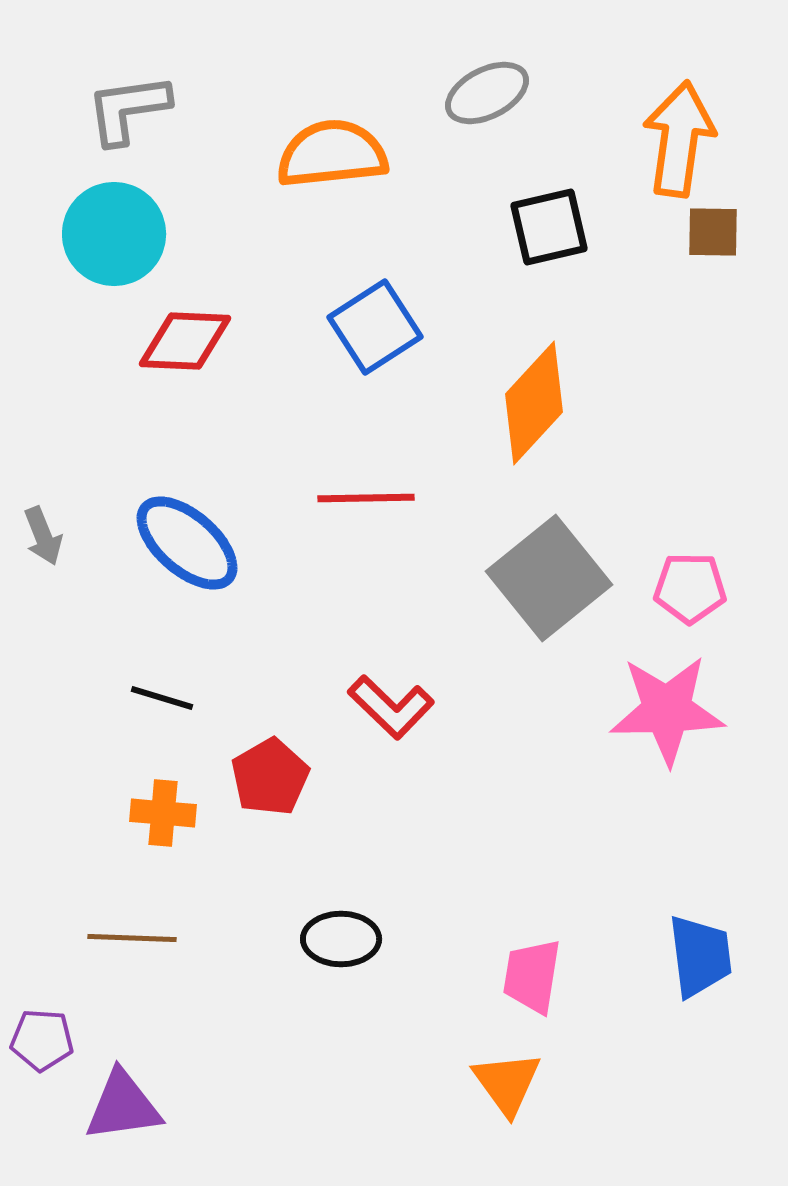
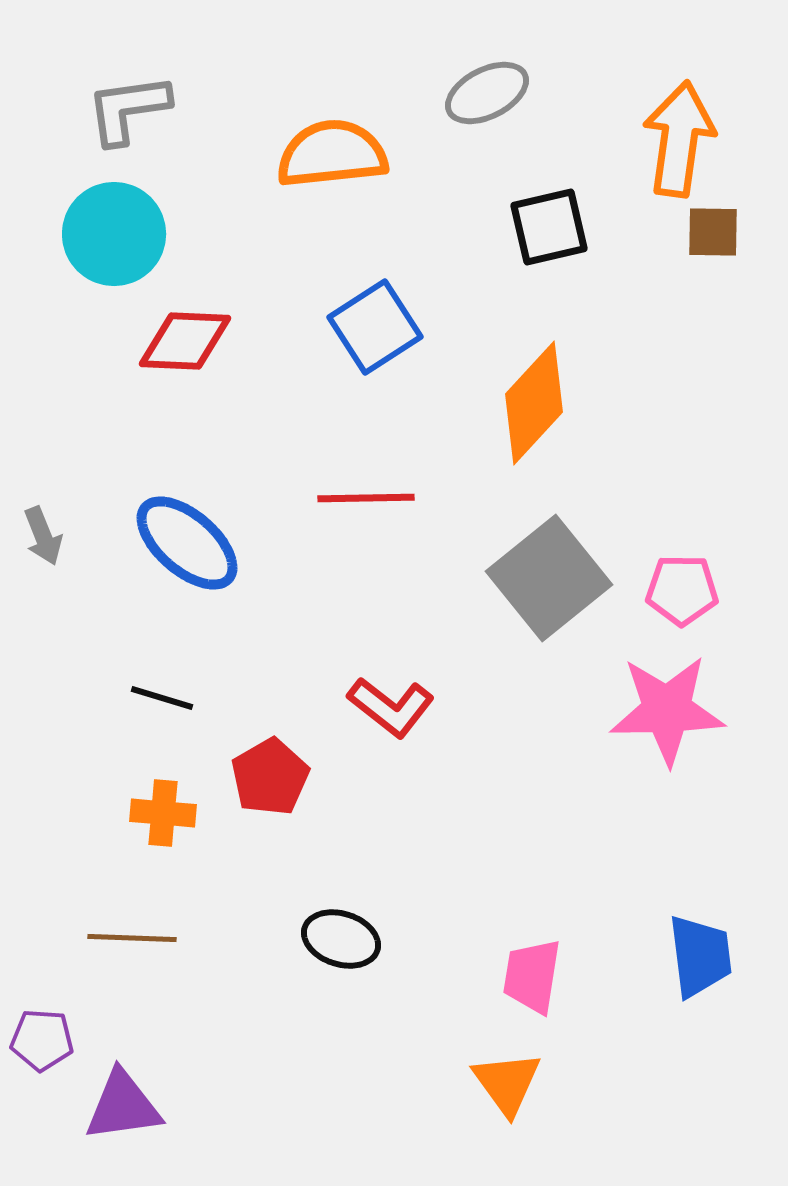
pink pentagon: moved 8 px left, 2 px down
red L-shape: rotated 6 degrees counterclockwise
black ellipse: rotated 18 degrees clockwise
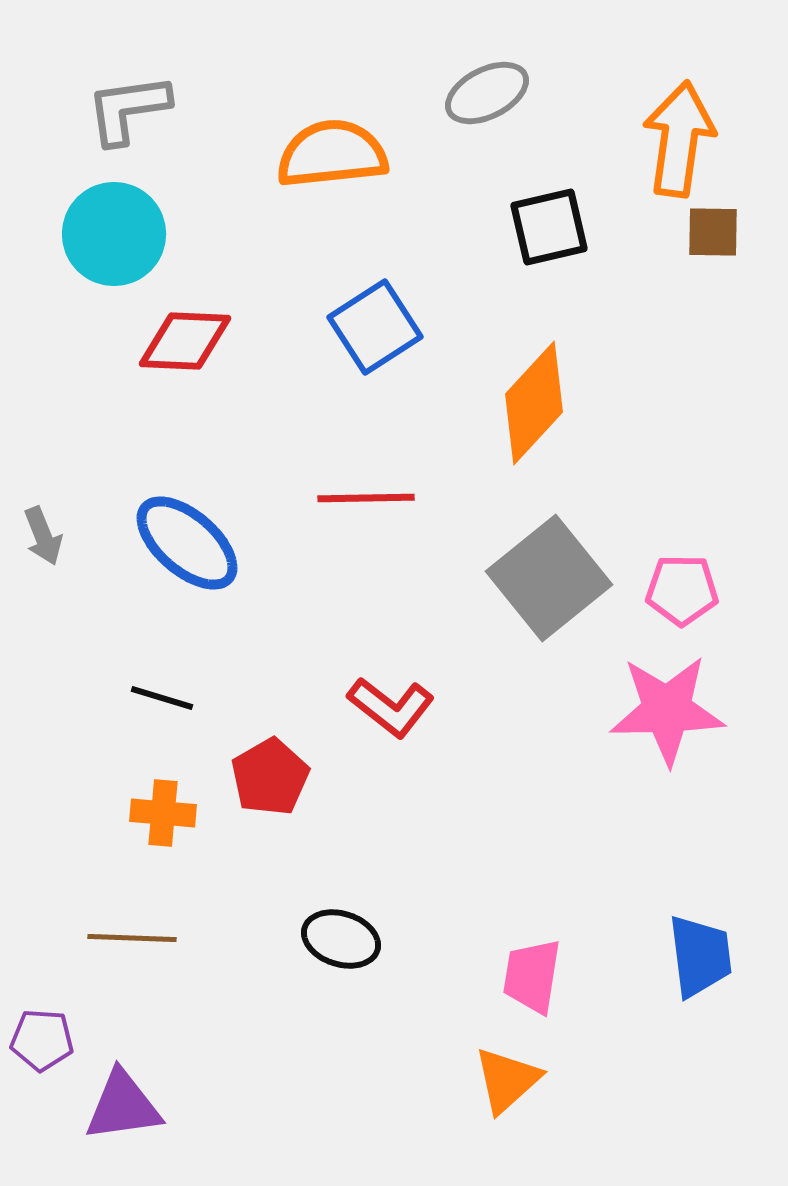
orange triangle: moved 3 px up; rotated 24 degrees clockwise
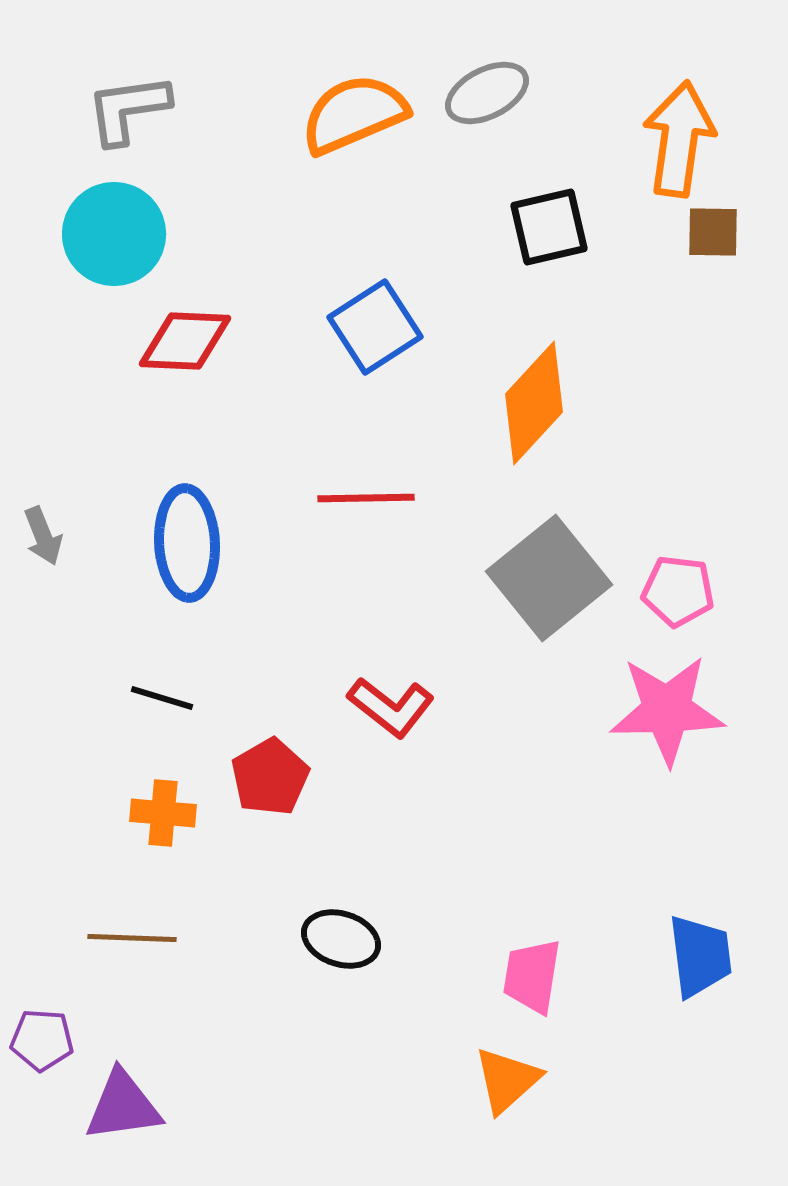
orange semicircle: moved 22 px right, 40 px up; rotated 17 degrees counterclockwise
blue ellipse: rotated 46 degrees clockwise
pink pentagon: moved 4 px left, 1 px down; rotated 6 degrees clockwise
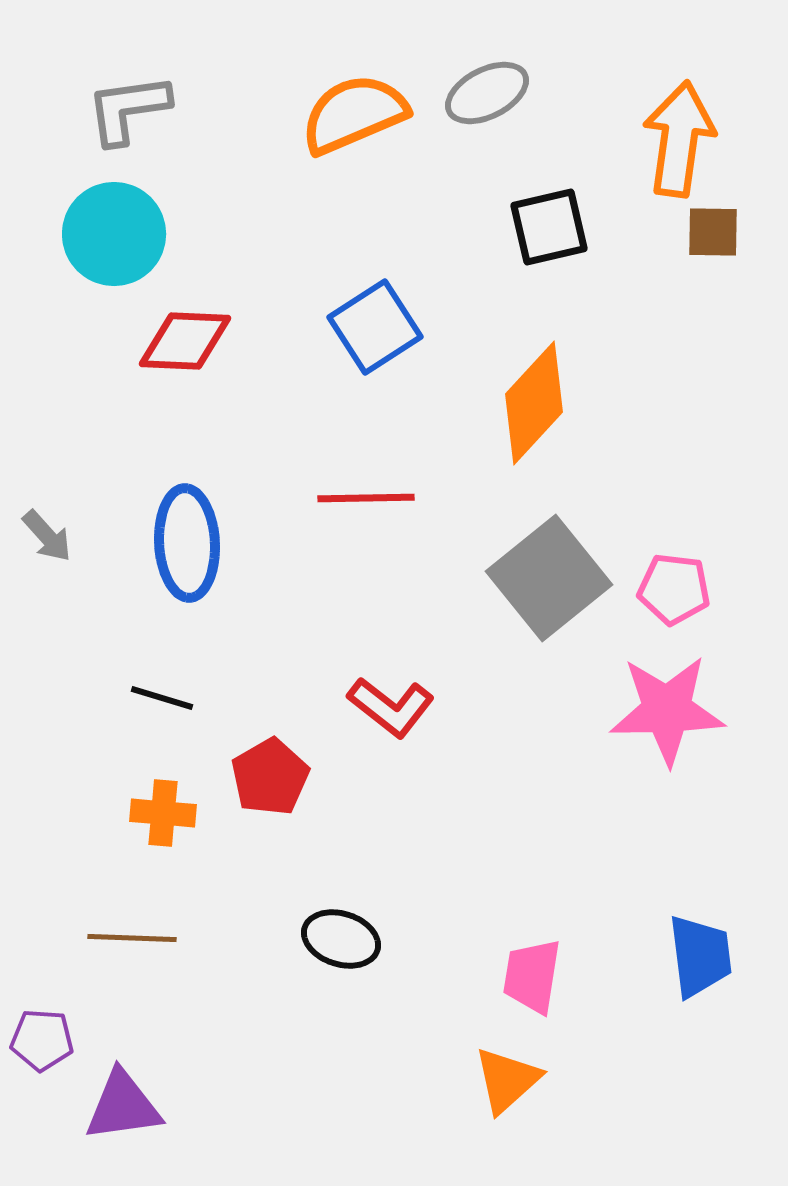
gray arrow: moved 4 px right; rotated 20 degrees counterclockwise
pink pentagon: moved 4 px left, 2 px up
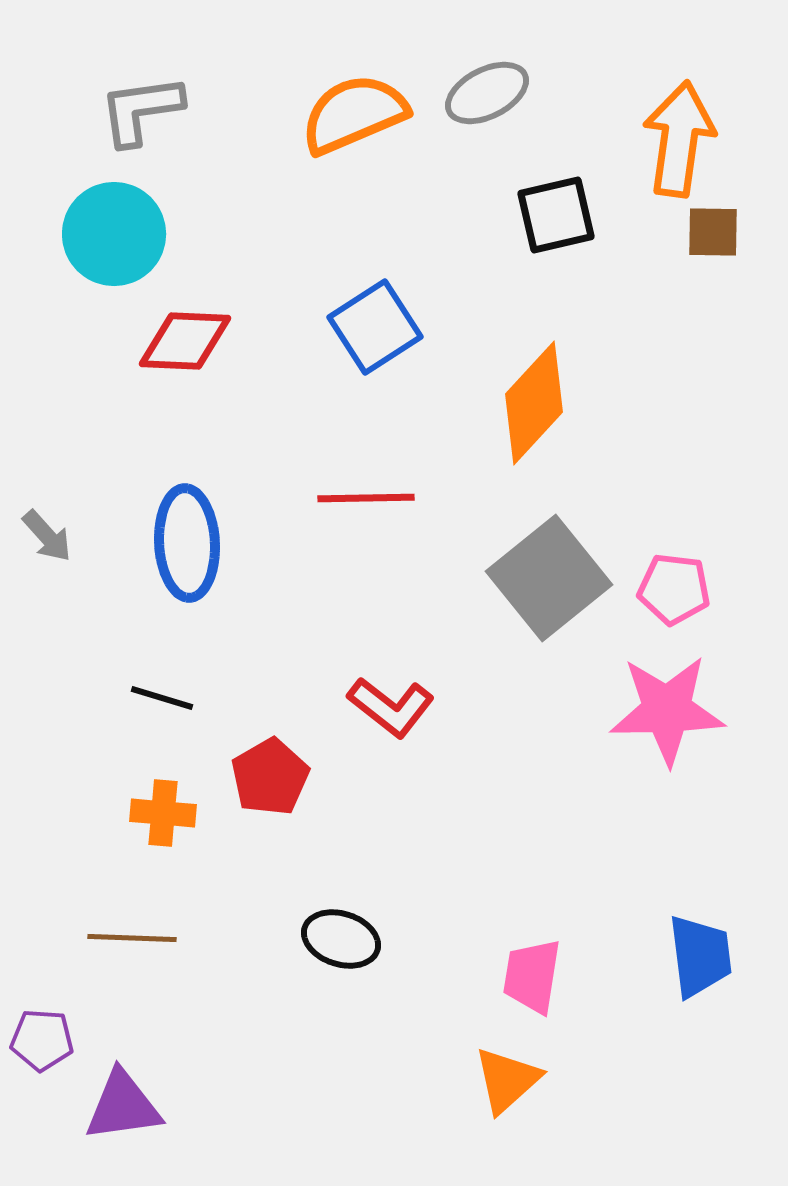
gray L-shape: moved 13 px right, 1 px down
black square: moved 7 px right, 12 px up
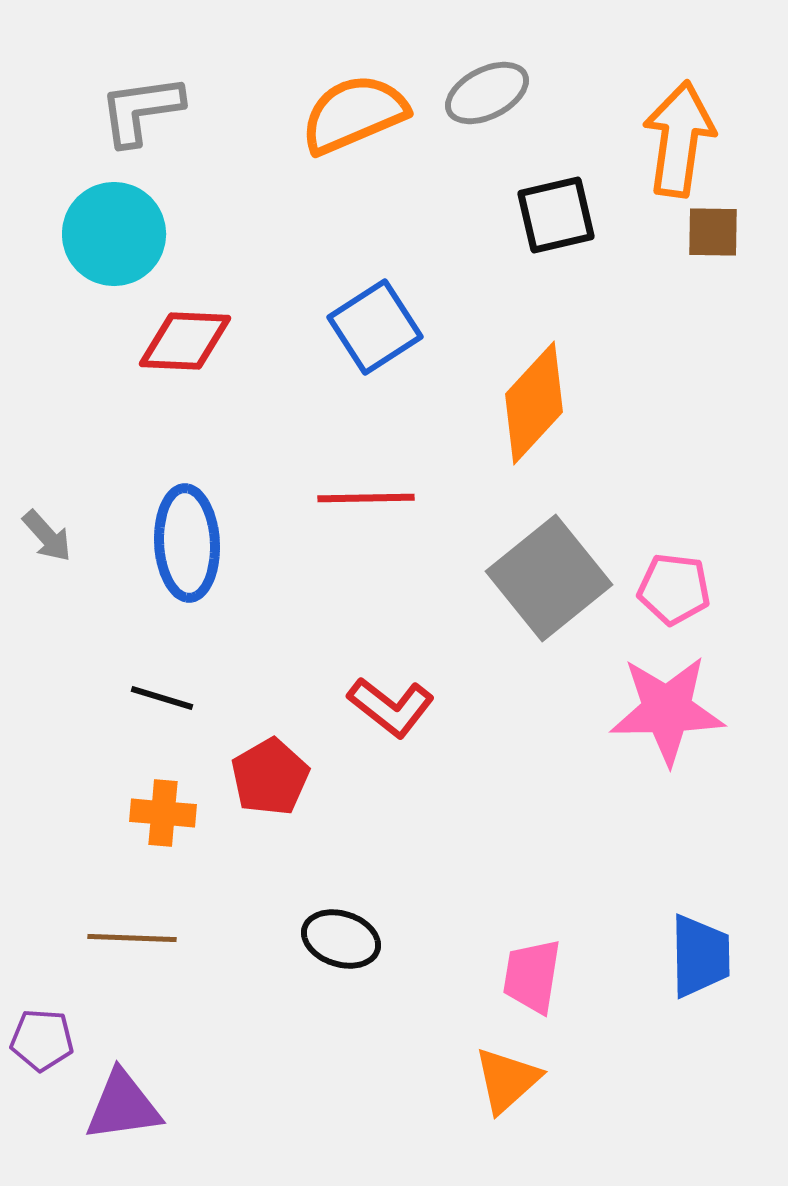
blue trapezoid: rotated 6 degrees clockwise
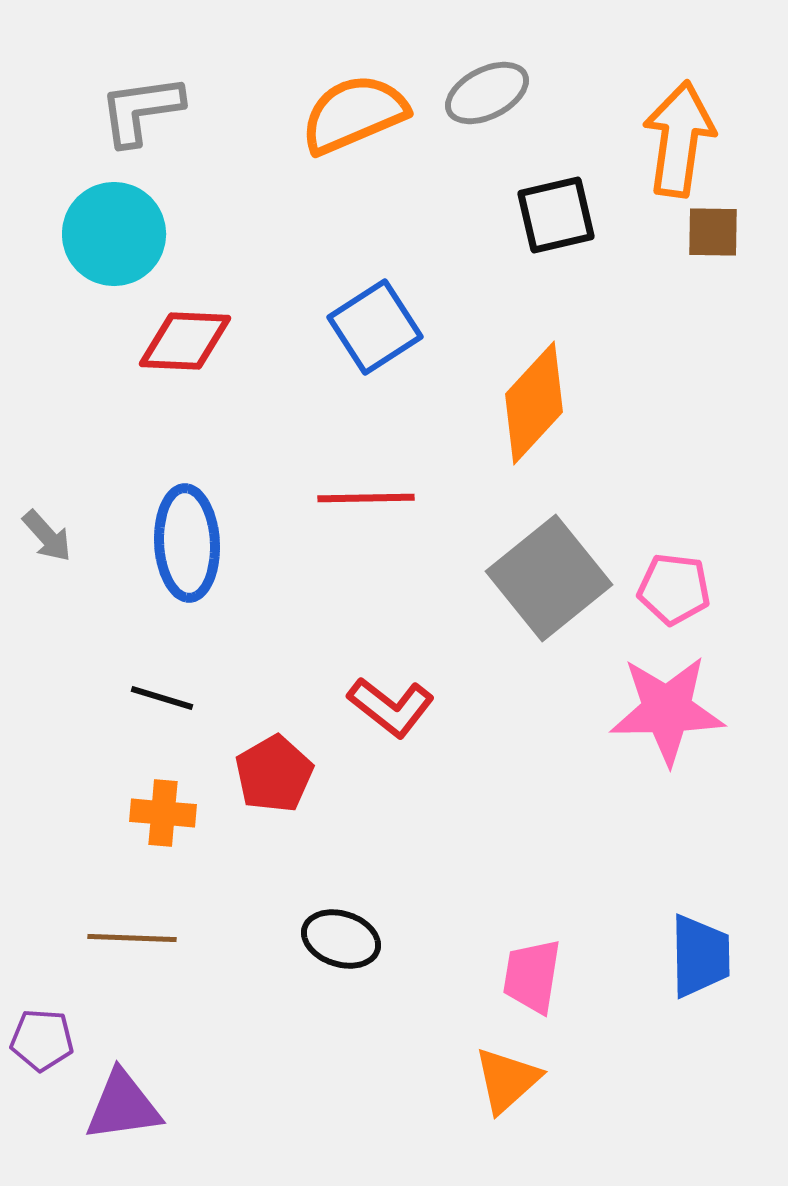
red pentagon: moved 4 px right, 3 px up
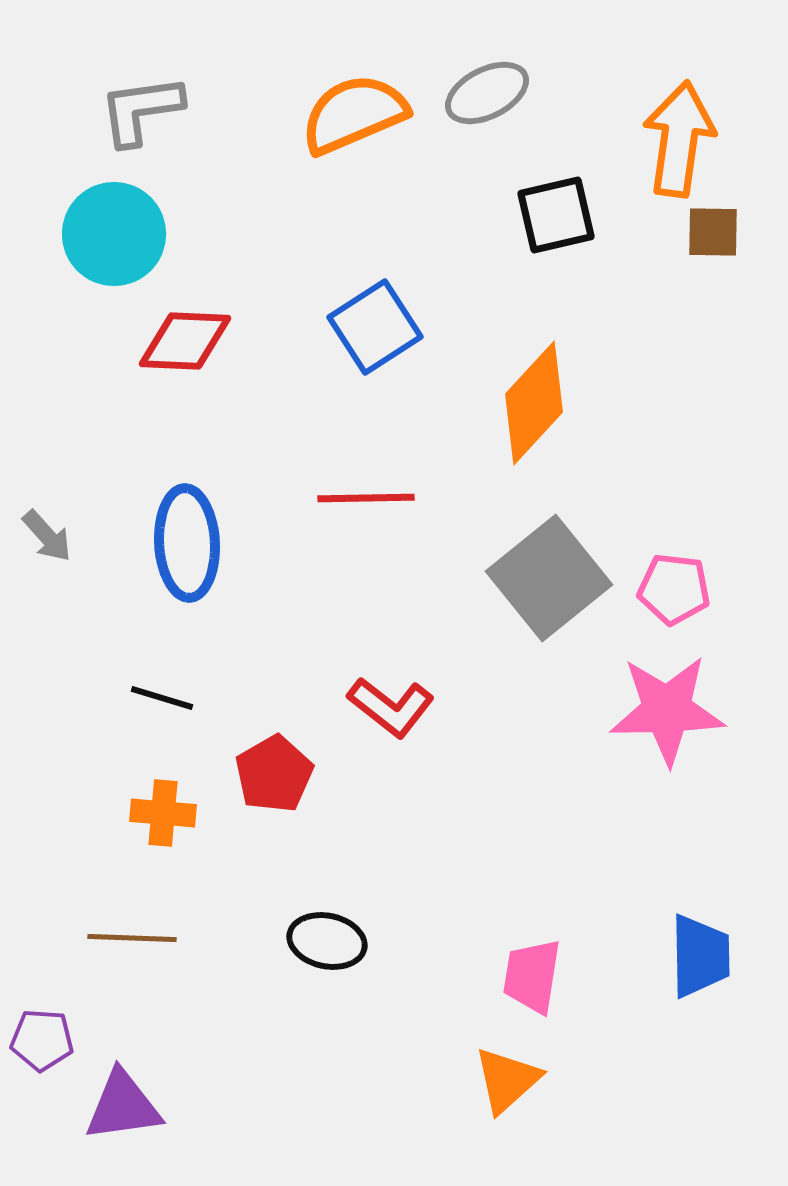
black ellipse: moved 14 px left, 2 px down; rotated 6 degrees counterclockwise
